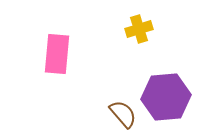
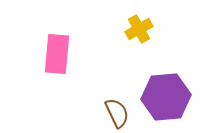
yellow cross: rotated 12 degrees counterclockwise
brown semicircle: moved 6 px left, 1 px up; rotated 16 degrees clockwise
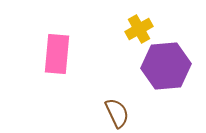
purple hexagon: moved 31 px up
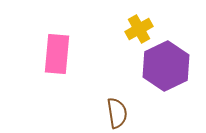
purple hexagon: rotated 21 degrees counterclockwise
brown semicircle: rotated 16 degrees clockwise
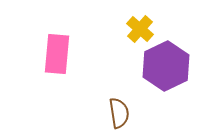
yellow cross: moved 1 px right; rotated 20 degrees counterclockwise
brown semicircle: moved 2 px right
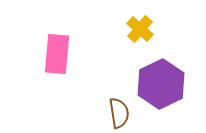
purple hexagon: moved 5 px left, 18 px down
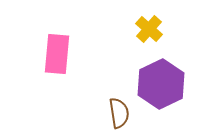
yellow cross: moved 9 px right
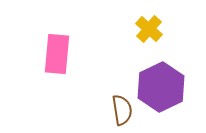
purple hexagon: moved 3 px down
brown semicircle: moved 3 px right, 3 px up
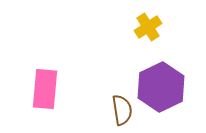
yellow cross: moved 1 px left, 2 px up; rotated 16 degrees clockwise
pink rectangle: moved 12 px left, 35 px down
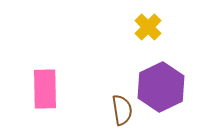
yellow cross: rotated 12 degrees counterclockwise
pink rectangle: rotated 6 degrees counterclockwise
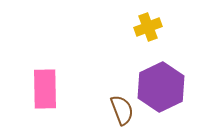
yellow cross: rotated 24 degrees clockwise
brown semicircle: rotated 12 degrees counterclockwise
